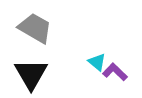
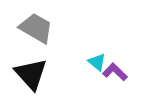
gray trapezoid: moved 1 px right
black triangle: rotated 12 degrees counterclockwise
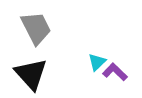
gray trapezoid: rotated 33 degrees clockwise
cyan triangle: rotated 36 degrees clockwise
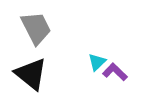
black triangle: rotated 9 degrees counterclockwise
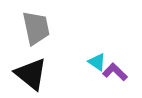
gray trapezoid: rotated 15 degrees clockwise
cyan triangle: rotated 42 degrees counterclockwise
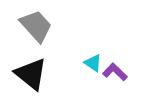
gray trapezoid: moved 2 px up; rotated 30 degrees counterclockwise
cyan triangle: moved 4 px left, 1 px down
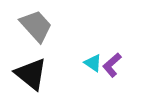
purple L-shape: moved 3 px left, 7 px up; rotated 85 degrees counterclockwise
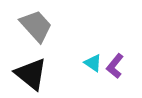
purple L-shape: moved 3 px right, 1 px down; rotated 10 degrees counterclockwise
